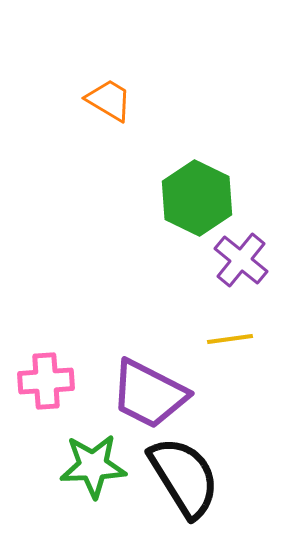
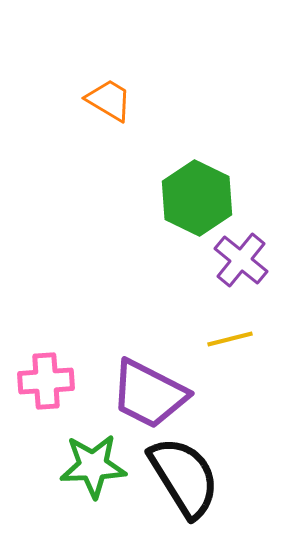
yellow line: rotated 6 degrees counterclockwise
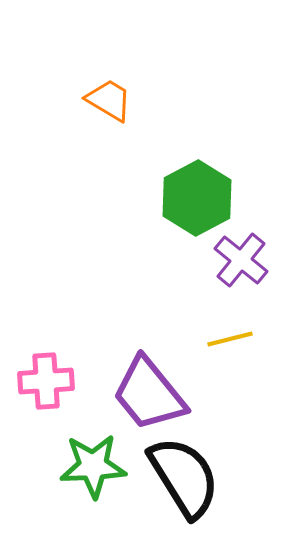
green hexagon: rotated 6 degrees clockwise
purple trapezoid: rotated 24 degrees clockwise
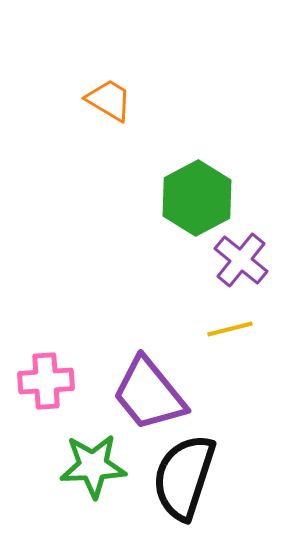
yellow line: moved 10 px up
black semicircle: rotated 130 degrees counterclockwise
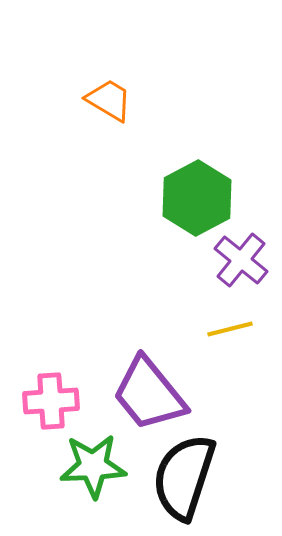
pink cross: moved 5 px right, 20 px down
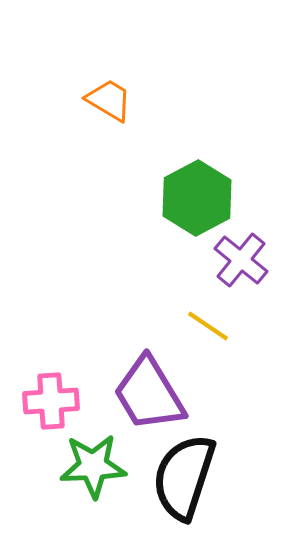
yellow line: moved 22 px left, 3 px up; rotated 48 degrees clockwise
purple trapezoid: rotated 8 degrees clockwise
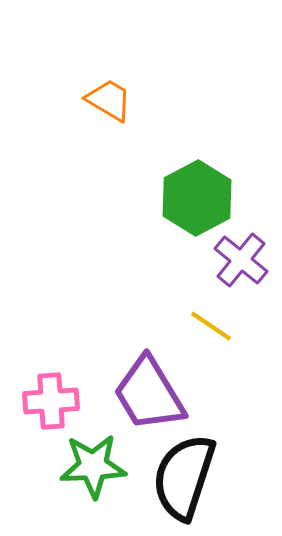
yellow line: moved 3 px right
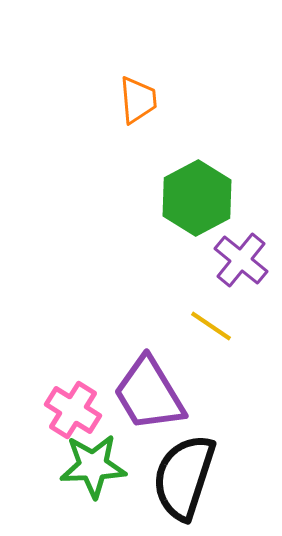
orange trapezoid: moved 29 px right; rotated 54 degrees clockwise
pink cross: moved 22 px right, 9 px down; rotated 36 degrees clockwise
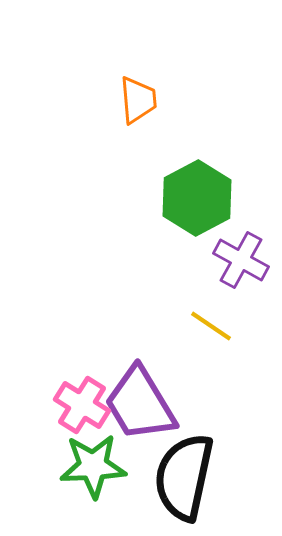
purple cross: rotated 10 degrees counterclockwise
purple trapezoid: moved 9 px left, 10 px down
pink cross: moved 9 px right, 5 px up
black semicircle: rotated 6 degrees counterclockwise
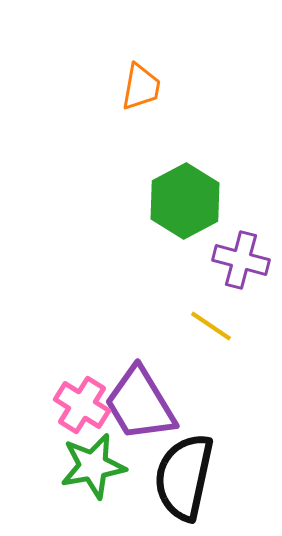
orange trapezoid: moved 3 px right, 13 px up; rotated 15 degrees clockwise
green hexagon: moved 12 px left, 3 px down
purple cross: rotated 14 degrees counterclockwise
green star: rotated 8 degrees counterclockwise
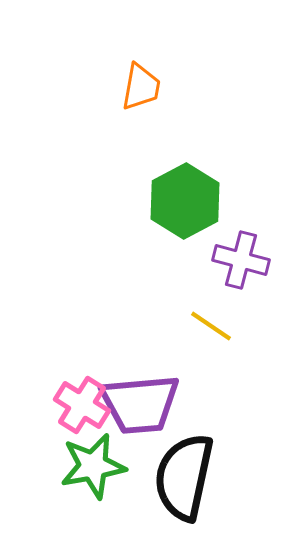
purple trapezoid: rotated 64 degrees counterclockwise
